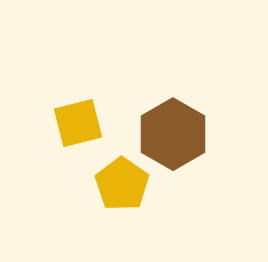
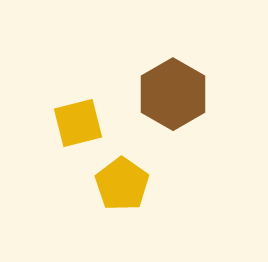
brown hexagon: moved 40 px up
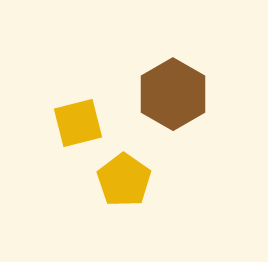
yellow pentagon: moved 2 px right, 4 px up
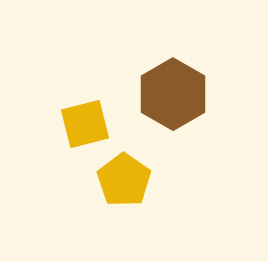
yellow square: moved 7 px right, 1 px down
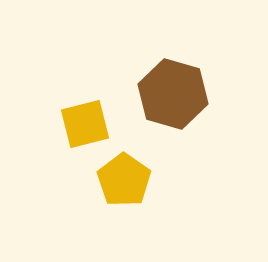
brown hexagon: rotated 14 degrees counterclockwise
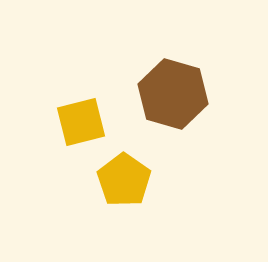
yellow square: moved 4 px left, 2 px up
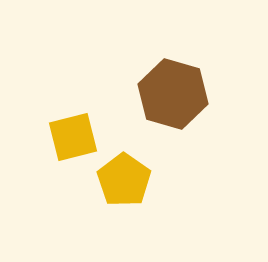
yellow square: moved 8 px left, 15 px down
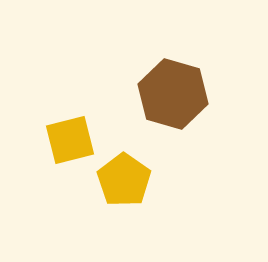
yellow square: moved 3 px left, 3 px down
